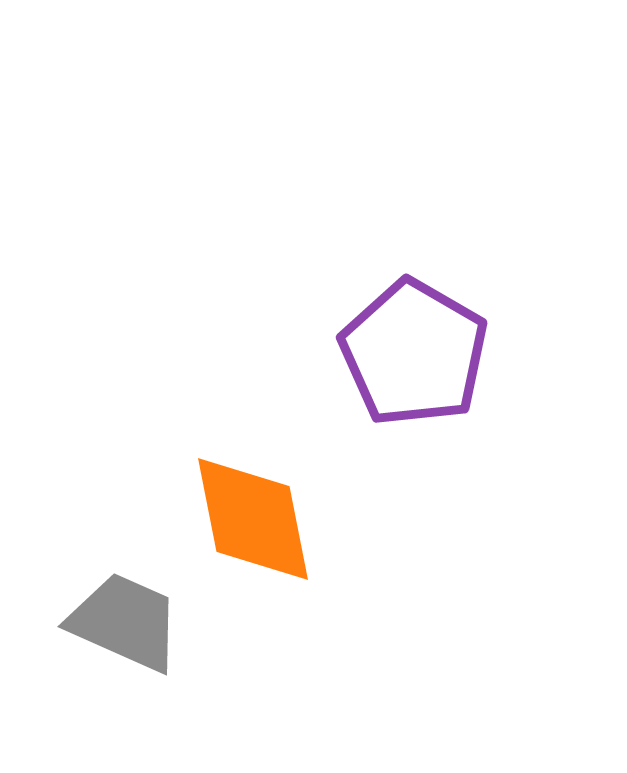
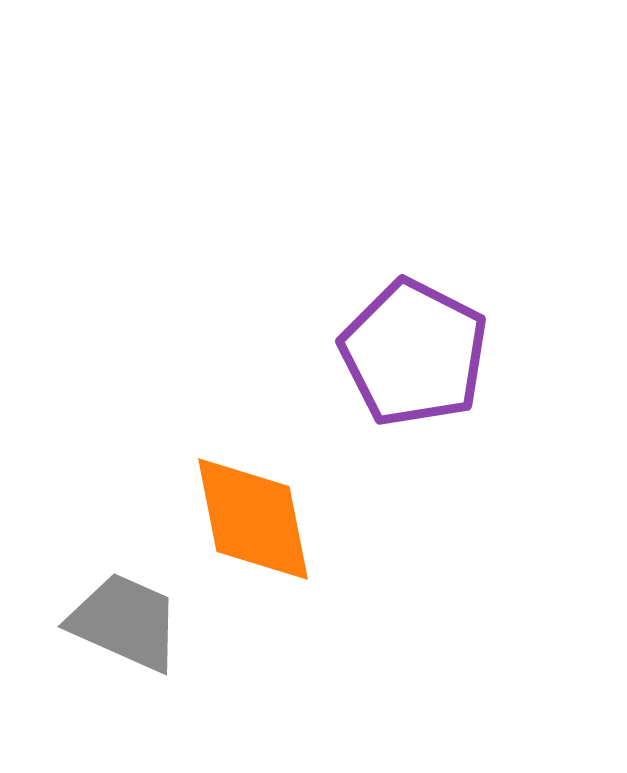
purple pentagon: rotated 3 degrees counterclockwise
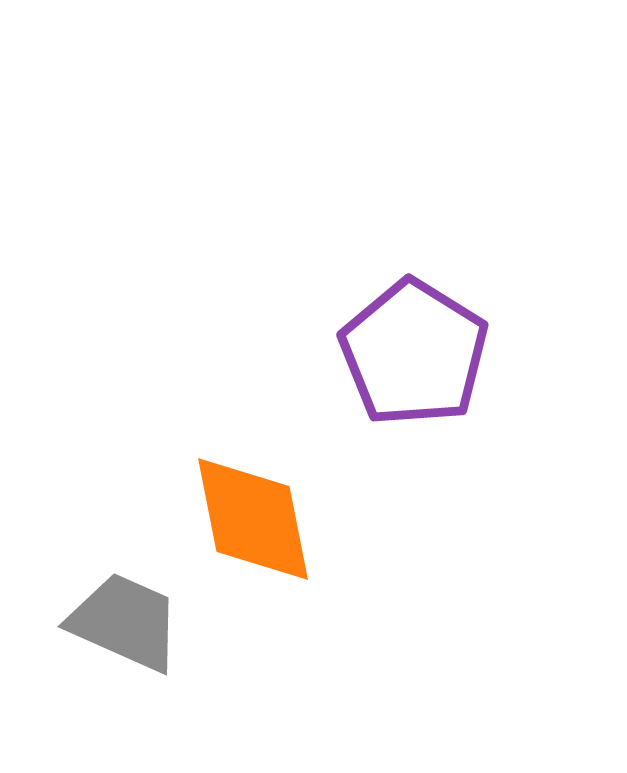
purple pentagon: rotated 5 degrees clockwise
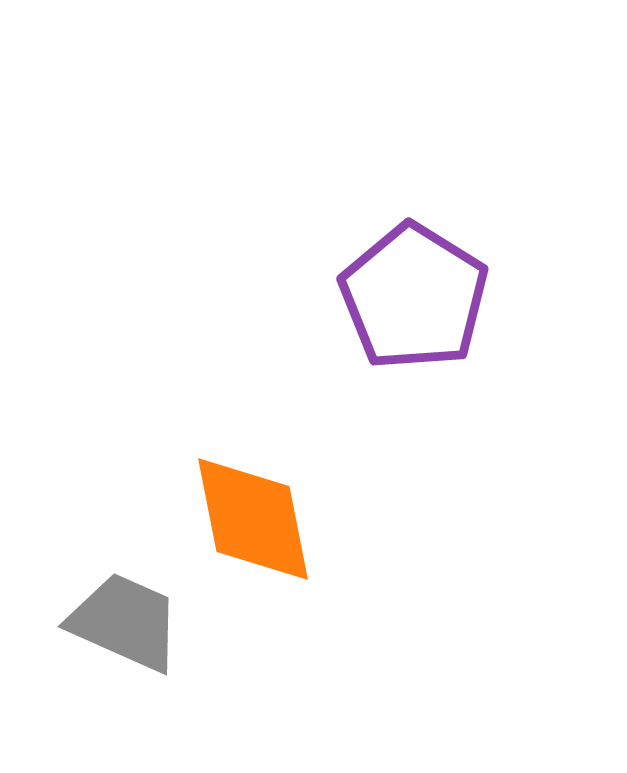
purple pentagon: moved 56 px up
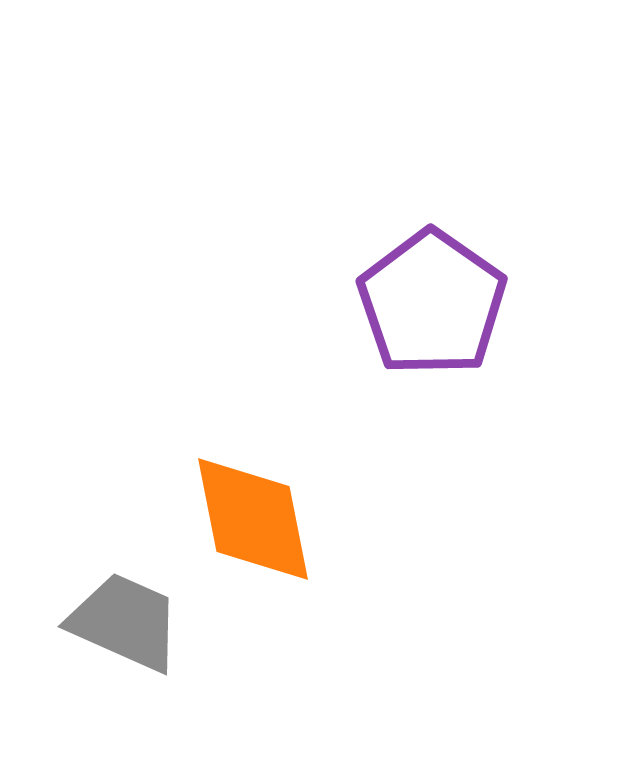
purple pentagon: moved 18 px right, 6 px down; rotated 3 degrees clockwise
